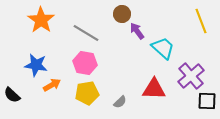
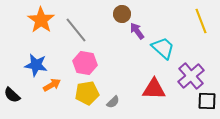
gray line: moved 10 px left, 3 px up; rotated 20 degrees clockwise
gray semicircle: moved 7 px left
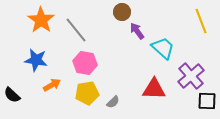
brown circle: moved 2 px up
blue star: moved 5 px up
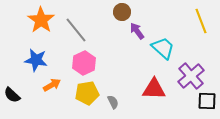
pink hexagon: moved 1 px left; rotated 25 degrees clockwise
gray semicircle: rotated 72 degrees counterclockwise
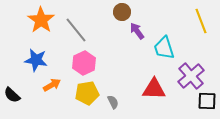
cyan trapezoid: moved 1 px right; rotated 150 degrees counterclockwise
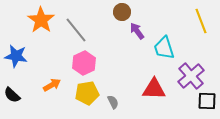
blue star: moved 20 px left, 4 px up
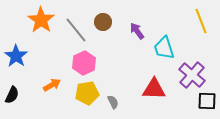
brown circle: moved 19 px left, 10 px down
blue star: rotated 25 degrees clockwise
purple cross: moved 1 px right, 1 px up; rotated 8 degrees counterclockwise
black semicircle: rotated 108 degrees counterclockwise
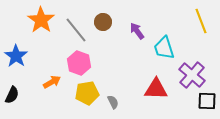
pink hexagon: moved 5 px left; rotated 15 degrees counterclockwise
orange arrow: moved 3 px up
red triangle: moved 2 px right
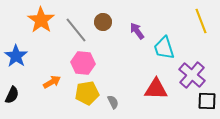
pink hexagon: moved 4 px right; rotated 15 degrees counterclockwise
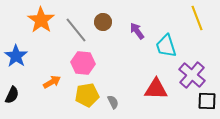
yellow line: moved 4 px left, 3 px up
cyan trapezoid: moved 2 px right, 2 px up
yellow pentagon: moved 2 px down
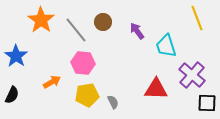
black square: moved 2 px down
